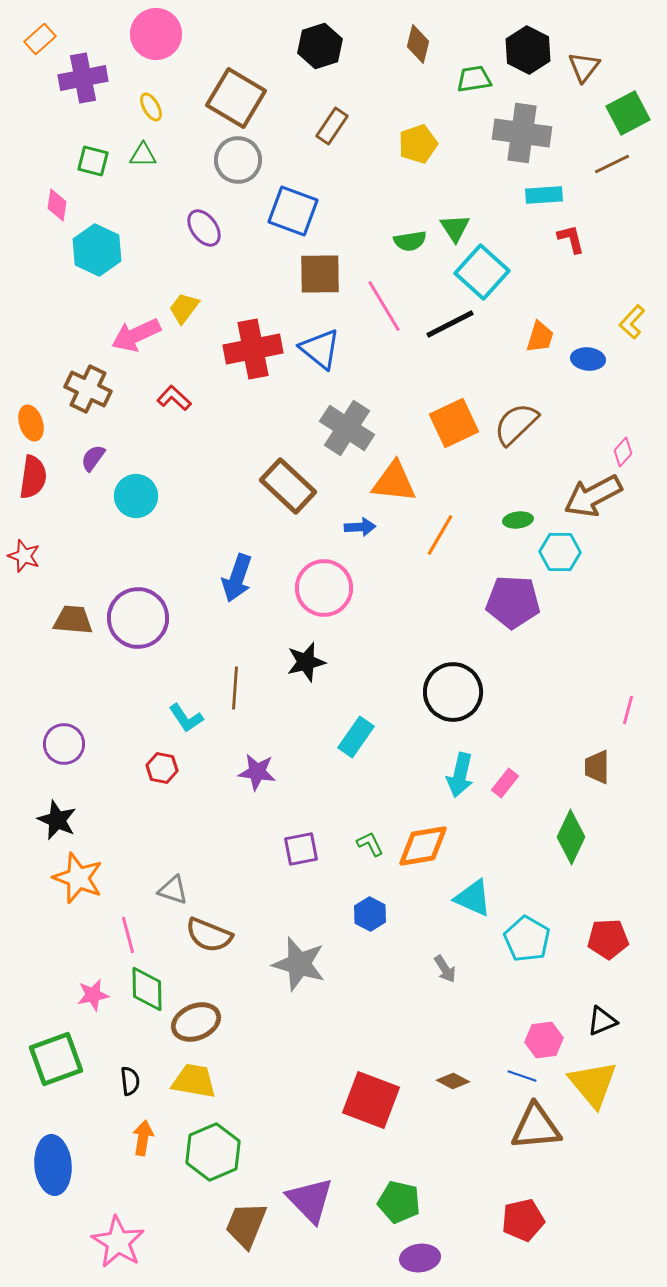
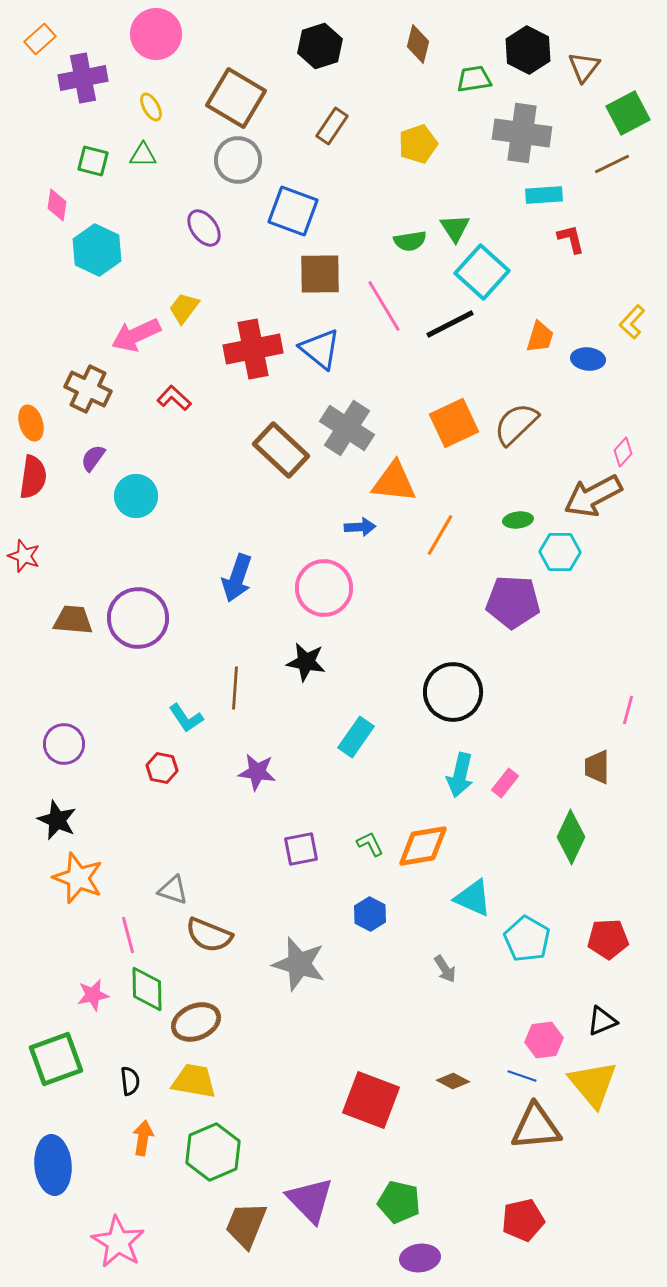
brown rectangle at (288, 486): moved 7 px left, 36 px up
black star at (306, 662): rotated 24 degrees clockwise
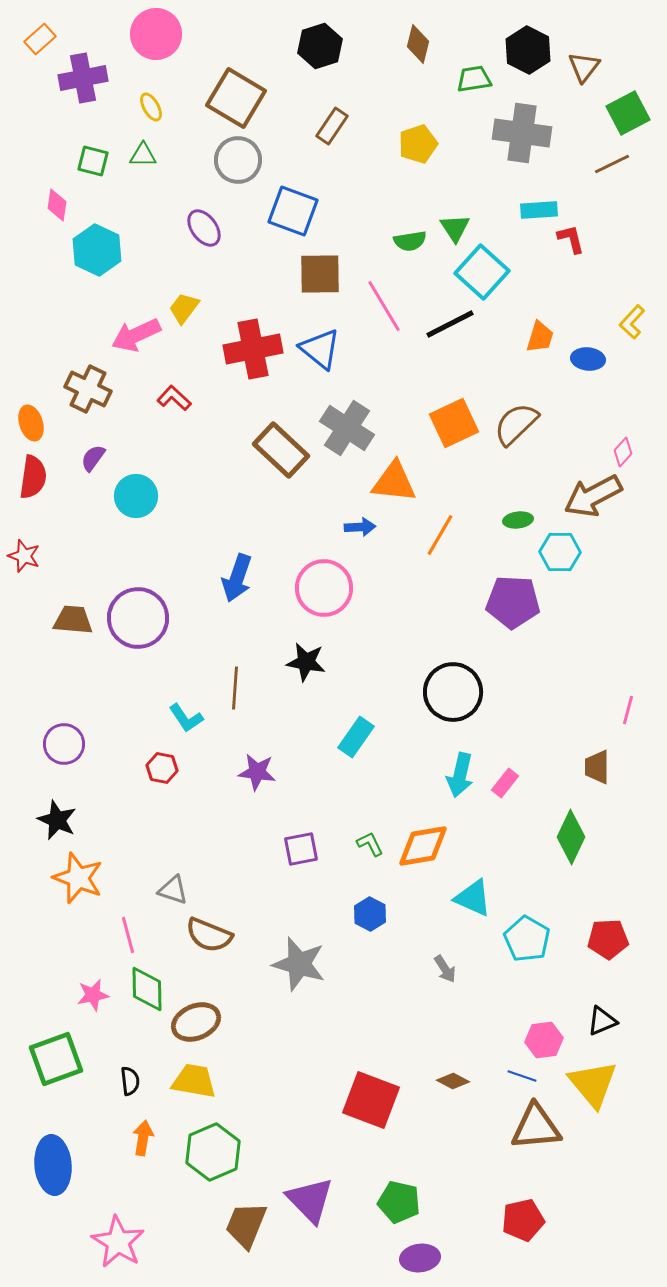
cyan rectangle at (544, 195): moved 5 px left, 15 px down
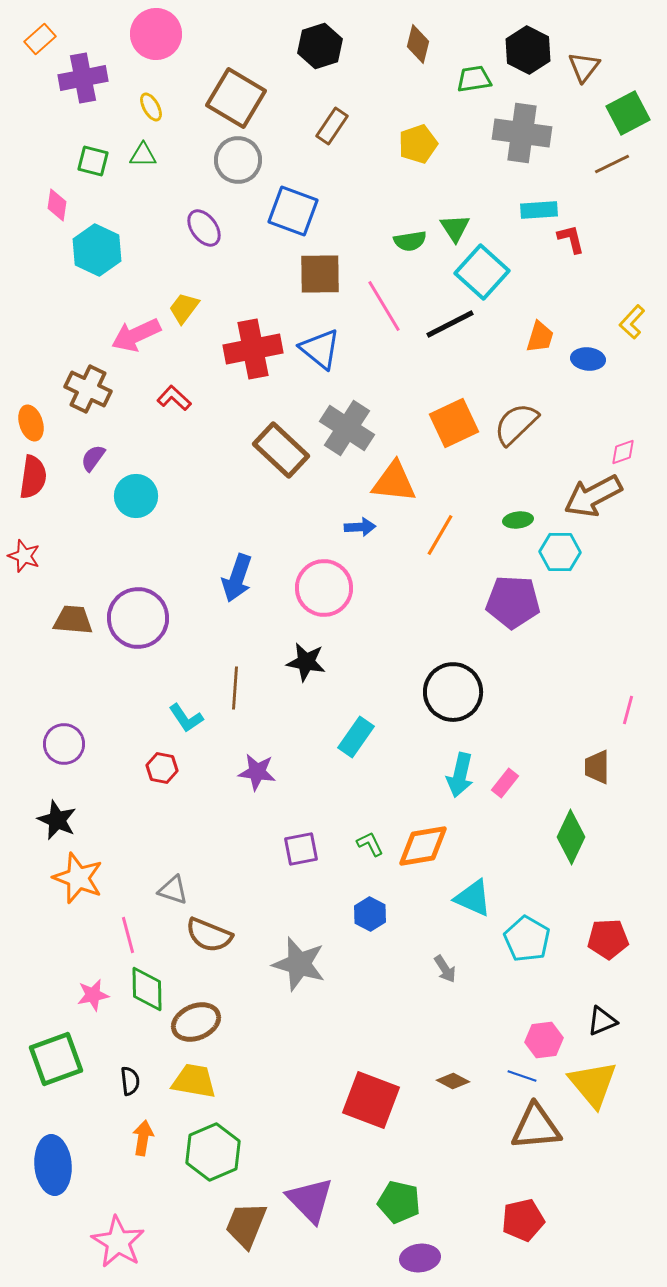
pink diamond at (623, 452): rotated 28 degrees clockwise
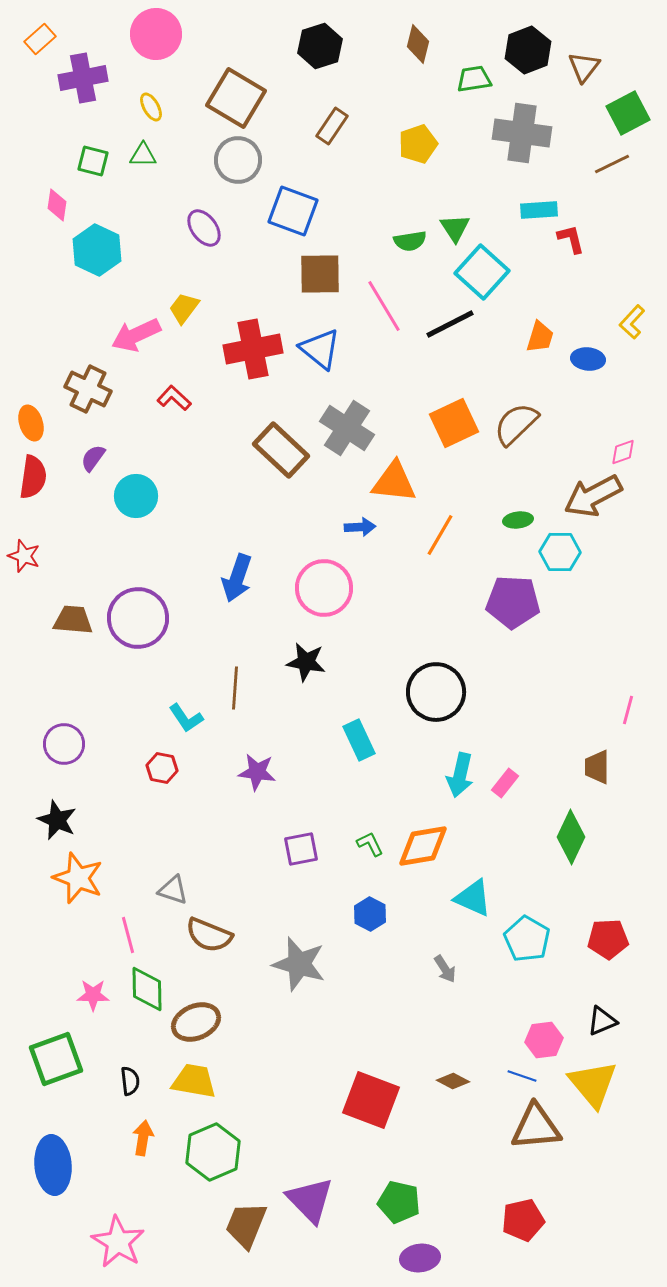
black hexagon at (528, 50): rotated 12 degrees clockwise
black circle at (453, 692): moved 17 px left
cyan rectangle at (356, 737): moved 3 px right, 3 px down; rotated 60 degrees counterclockwise
pink star at (93, 995): rotated 12 degrees clockwise
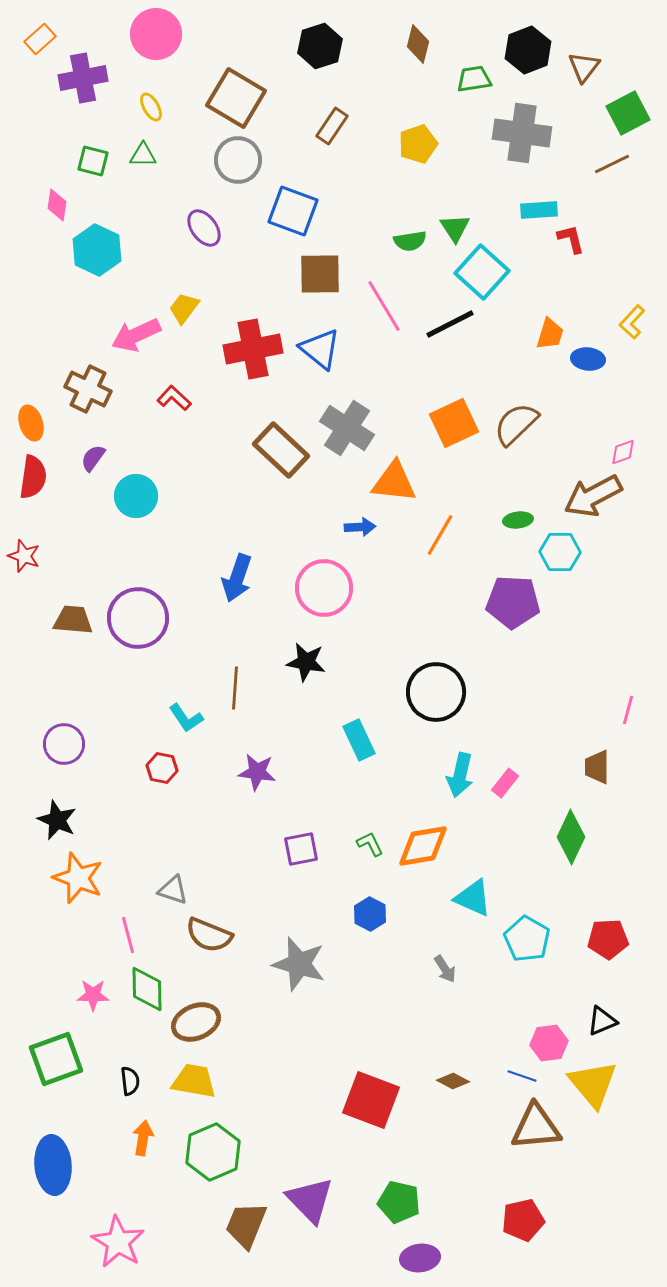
orange trapezoid at (540, 337): moved 10 px right, 3 px up
pink hexagon at (544, 1040): moved 5 px right, 3 px down
